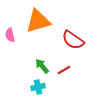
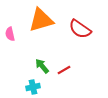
orange triangle: moved 3 px right, 1 px up
pink semicircle: moved 1 px up
red semicircle: moved 7 px right, 11 px up
cyan cross: moved 5 px left
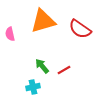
orange triangle: moved 2 px right, 1 px down
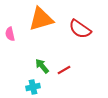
orange triangle: moved 2 px left, 2 px up
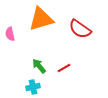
green arrow: moved 3 px left
red line: moved 2 px up
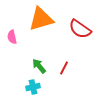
pink semicircle: moved 2 px right, 3 px down
red line: rotated 32 degrees counterclockwise
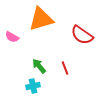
red semicircle: moved 2 px right, 6 px down
pink semicircle: rotated 48 degrees counterclockwise
red line: moved 1 px right; rotated 48 degrees counterclockwise
cyan cross: moved 1 px up
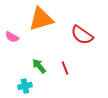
cyan cross: moved 8 px left
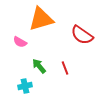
pink semicircle: moved 8 px right, 5 px down
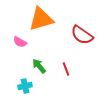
red line: moved 1 px right, 1 px down
